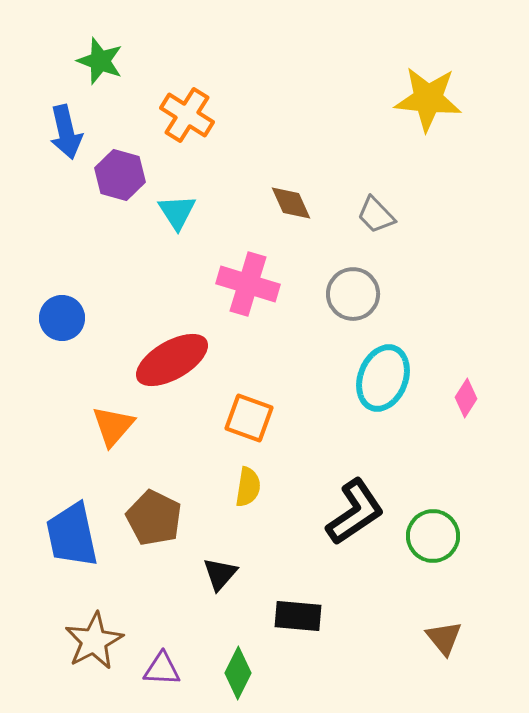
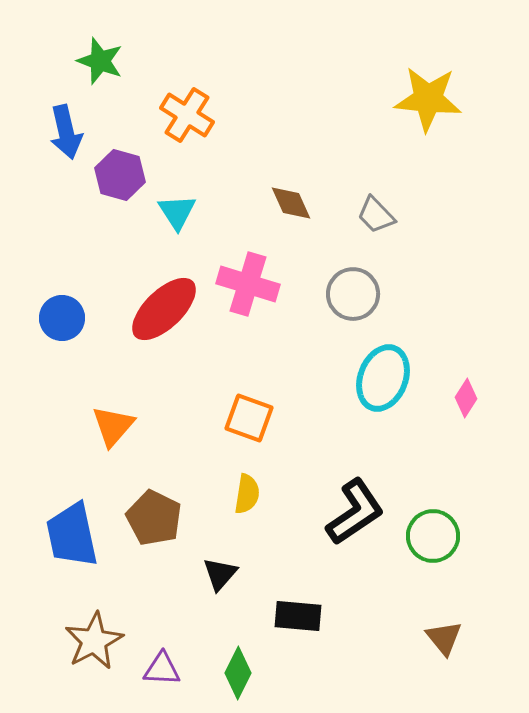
red ellipse: moved 8 px left, 51 px up; rotated 14 degrees counterclockwise
yellow semicircle: moved 1 px left, 7 px down
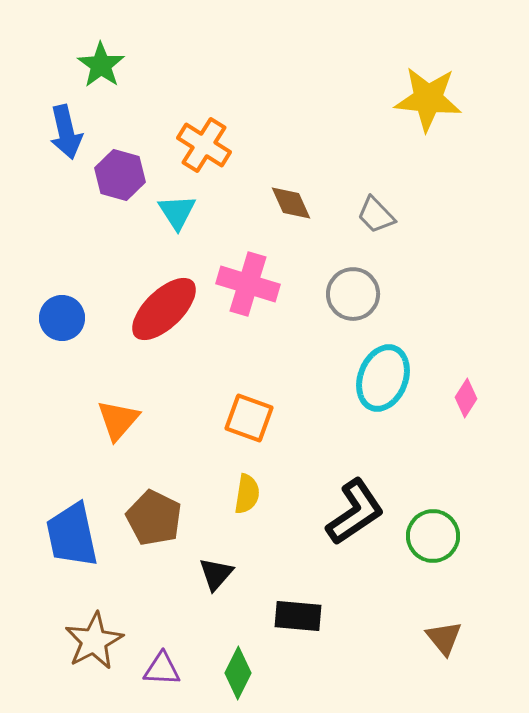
green star: moved 1 px right, 4 px down; rotated 15 degrees clockwise
orange cross: moved 17 px right, 30 px down
orange triangle: moved 5 px right, 6 px up
black triangle: moved 4 px left
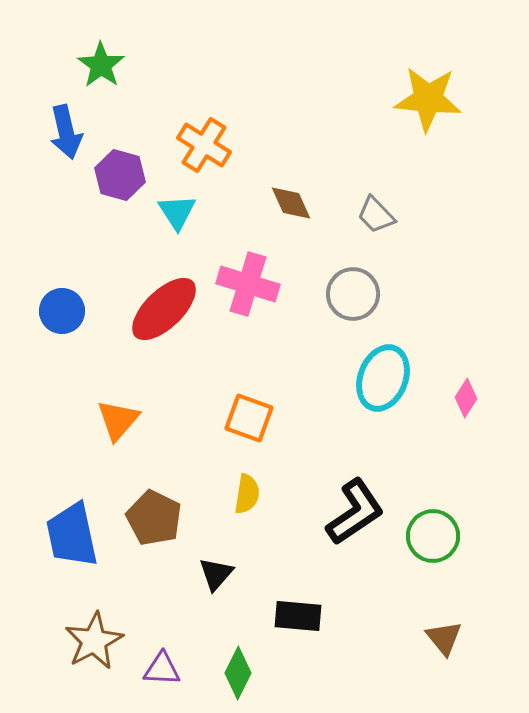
blue circle: moved 7 px up
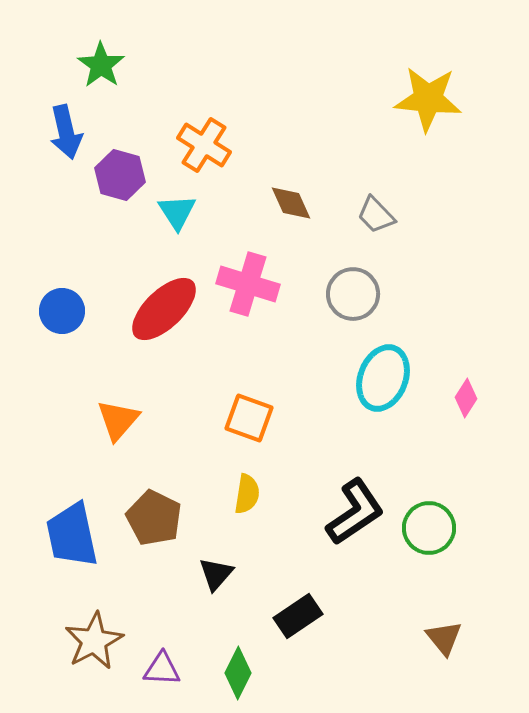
green circle: moved 4 px left, 8 px up
black rectangle: rotated 39 degrees counterclockwise
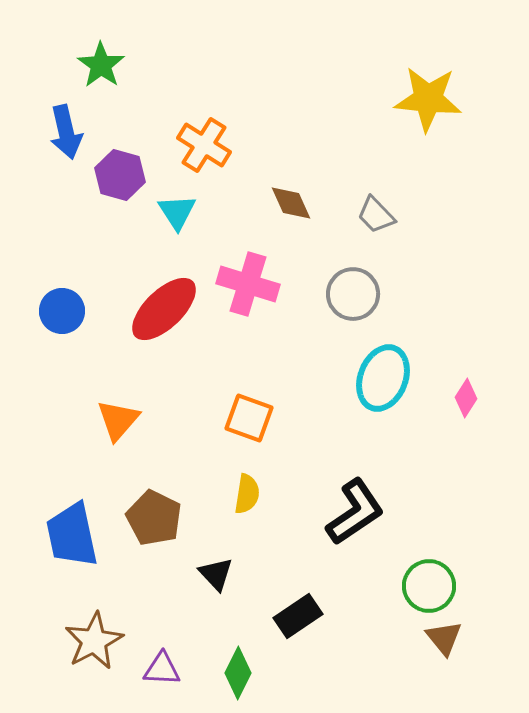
green circle: moved 58 px down
black triangle: rotated 24 degrees counterclockwise
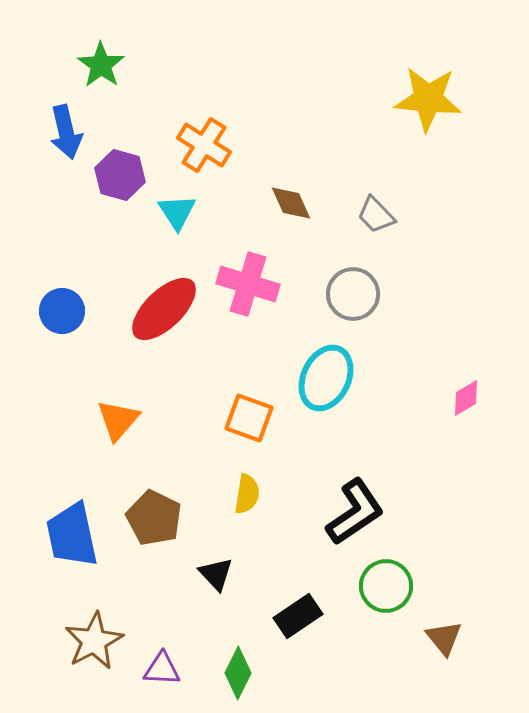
cyan ellipse: moved 57 px left; rotated 4 degrees clockwise
pink diamond: rotated 27 degrees clockwise
green circle: moved 43 px left
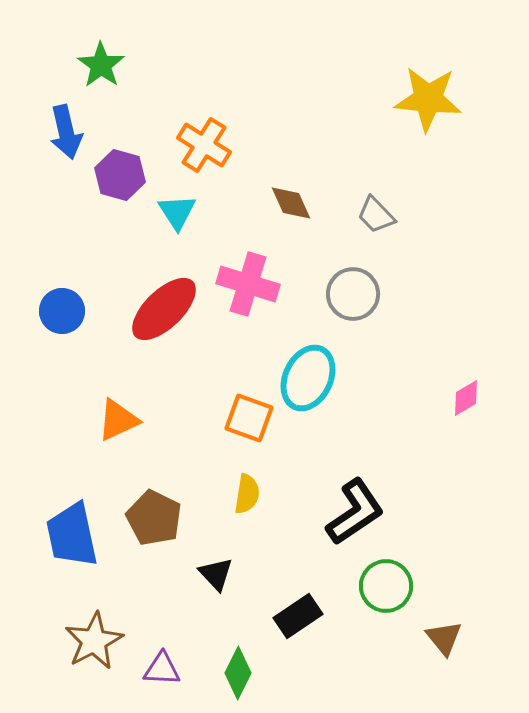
cyan ellipse: moved 18 px left
orange triangle: rotated 24 degrees clockwise
